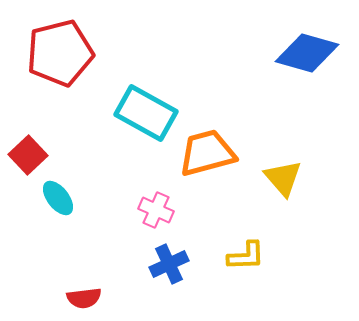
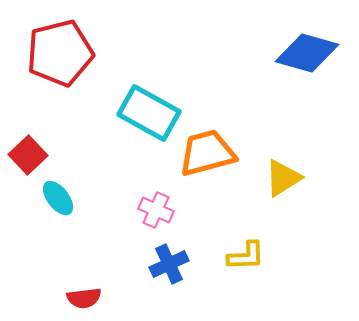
cyan rectangle: moved 3 px right
yellow triangle: rotated 39 degrees clockwise
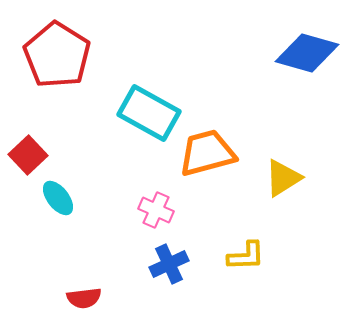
red pentagon: moved 3 px left, 2 px down; rotated 26 degrees counterclockwise
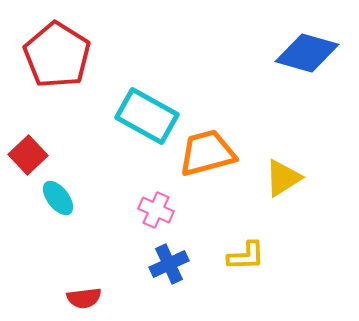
cyan rectangle: moved 2 px left, 3 px down
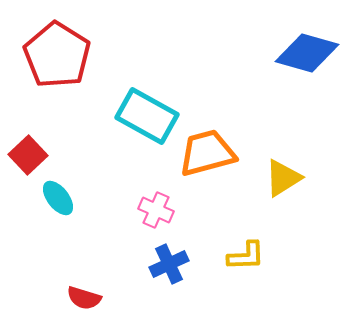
red semicircle: rotated 24 degrees clockwise
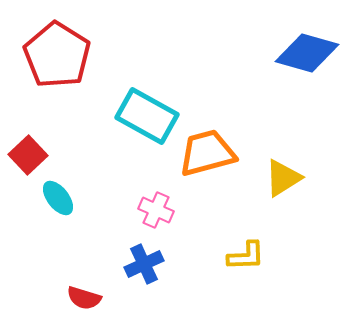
blue cross: moved 25 px left
